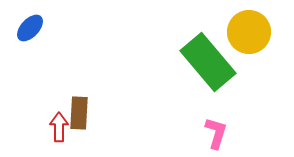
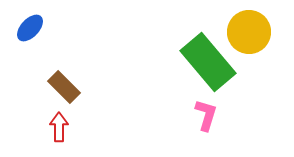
brown rectangle: moved 15 px left, 26 px up; rotated 48 degrees counterclockwise
pink L-shape: moved 10 px left, 18 px up
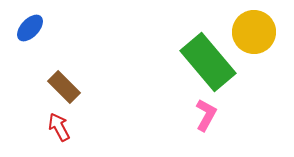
yellow circle: moved 5 px right
pink L-shape: rotated 12 degrees clockwise
red arrow: rotated 28 degrees counterclockwise
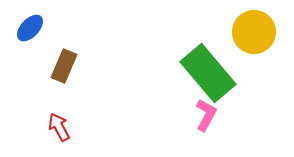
green rectangle: moved 11 px down
brown rectangle: moved 21 px up; rotated 68 degrees clockwise
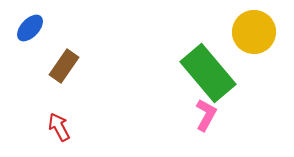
brown rectangle: rotated 12 degrees clockwise
